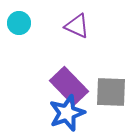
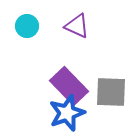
cyan circle: moved 8 px right, 3 px down
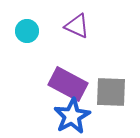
cyan circle: moved 5 px down
purple rectangle: moved 1 px left, 2 px up; rotated 18 degrees counterclockwise
blue star: moved 5 px right, 3 px down; rotated 9 degrees counterclockwise
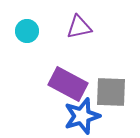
purple triangle: moved 2 px right, 1 px down; rotated 36 degrees counterclockwise
blue star: moved 10 px right; rotated 12 degrees clockwise
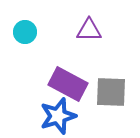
purple triangle: moved 10 px right, 3 px down; rotated 12 degrees clockwise
cyan circle: moved 2 px left, 1 px down
blue star: moved 24 px left
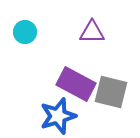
purple triangle: moved 3 px right, 2 px down
purple rectangle: moved 8 px right
gray square: rotated 12 degrees clockwise
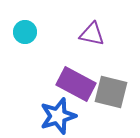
purple triangle: moved 2 px down; rotated 12 degrees clockwise
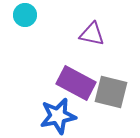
cyan circle: moved 17 px up
purple rectangle: moved 1 px up
blue star: rotated 6 degrees clockwise
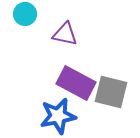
cyan circle: moved 1 px up
purple triangle: moved 27 px left
